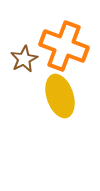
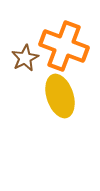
brown star: moved 1 px right, 1 px up
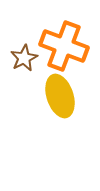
brown star: moved 1 px left
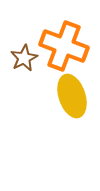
yellow ellipse: moved 12 px right
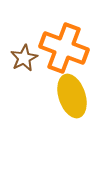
orange cross: moved 2 px down
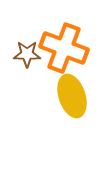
brown star: moved 3 px right, 4 px up; rotated 28 degrees clockwise
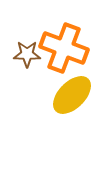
yellow ellipse: moved 1 px up; rotated 63 degrees clockwise
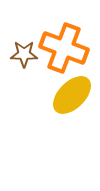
brown star: moved 3 px left
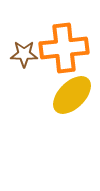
orange cross: rotated 27 degrees counterclockwise
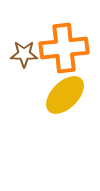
yellow ellipse: moved 7 px left
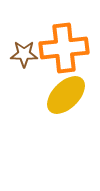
yellow ellipse: moved 1 px right
